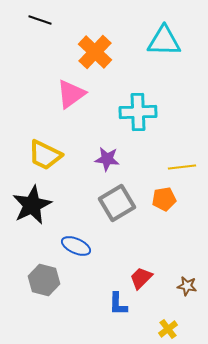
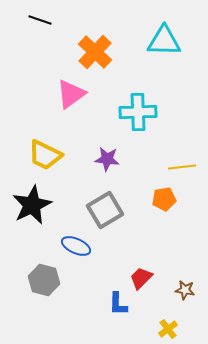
gray square: moved 12 px left, 7 px down
brown star: moved 2 px left, 4 px down
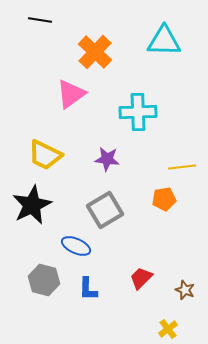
black line: rotated 10 degrees counterclockwise
brown star: rotated 12 degrees clockwise
blue L-shape: moved 30 px left, 15 px up
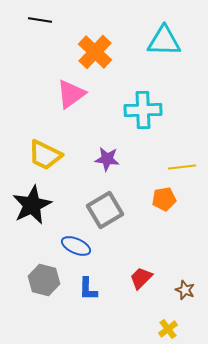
cyan cross: moved 5 px right, 2 px up
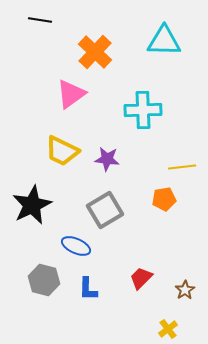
yellow trapezoid: moved 17 px right, 4 px up
brown star: rotated 18 degrees clockwise
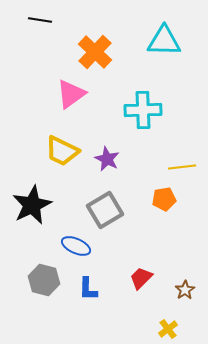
purple star: rotated 20 degrees clockwise
